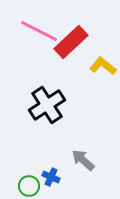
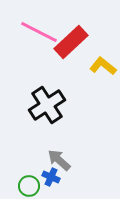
pink line: moved 1 px down
gray arrow: moved 24 px left
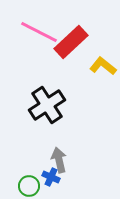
gray arrow: rotated 35 degrees clockwise
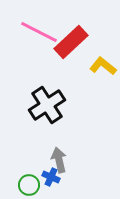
green circle: moved 1 px up
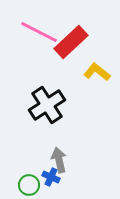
yellow L-shape: moved 6 px left, 6 px down
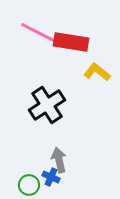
pink line: moved 1 px down
red rectangle: rotated 52 degrees clockwise
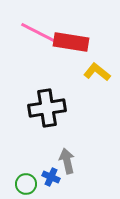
black cross: moved 3 px down; rotated 24 degrees clockwise
gray arrow: moved 8 px right, 1 px down
green circle: moved 3 px left, 1 px up
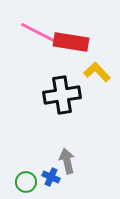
yellow L-shape: rotated 8 degrees clockwise
black cross: moved 15 px right, 13 px up
green circle: moved 2 px up
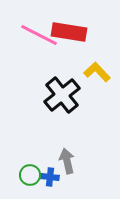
pink line: moved 2 px down
red rectangle: moved 2 px left, 10 px up
black cross: rotated 30 degrees counterclockwise
blue cross: moved 1 px left; rotated 18 degrees counterclockwise
green circle: moved 4 px right, 7 px up
